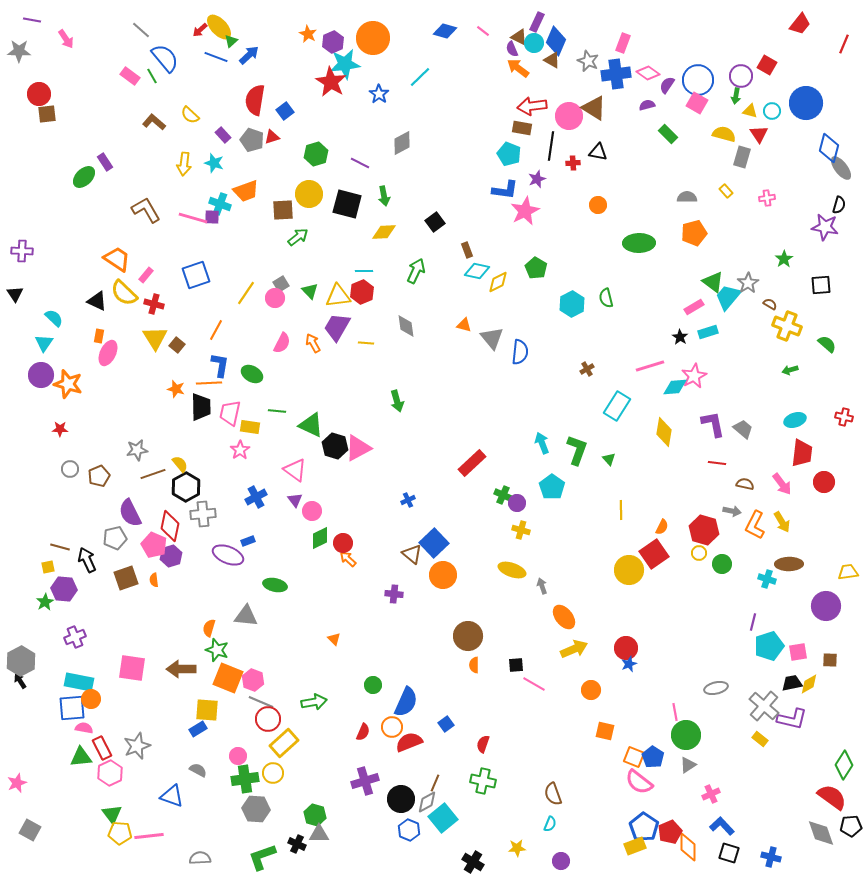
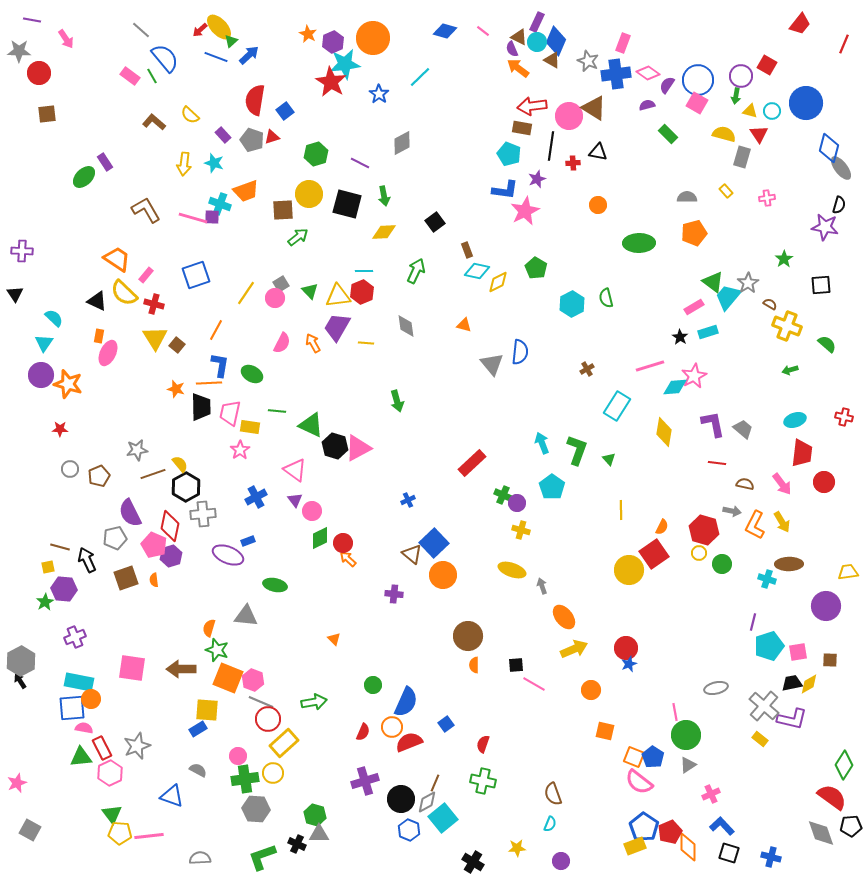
cyan circle at (534, 43): moved 3 px right, 1 px up
red circle at (39, 94): moved 21 px up
gray triangle at (492, 338): moved 26 px down
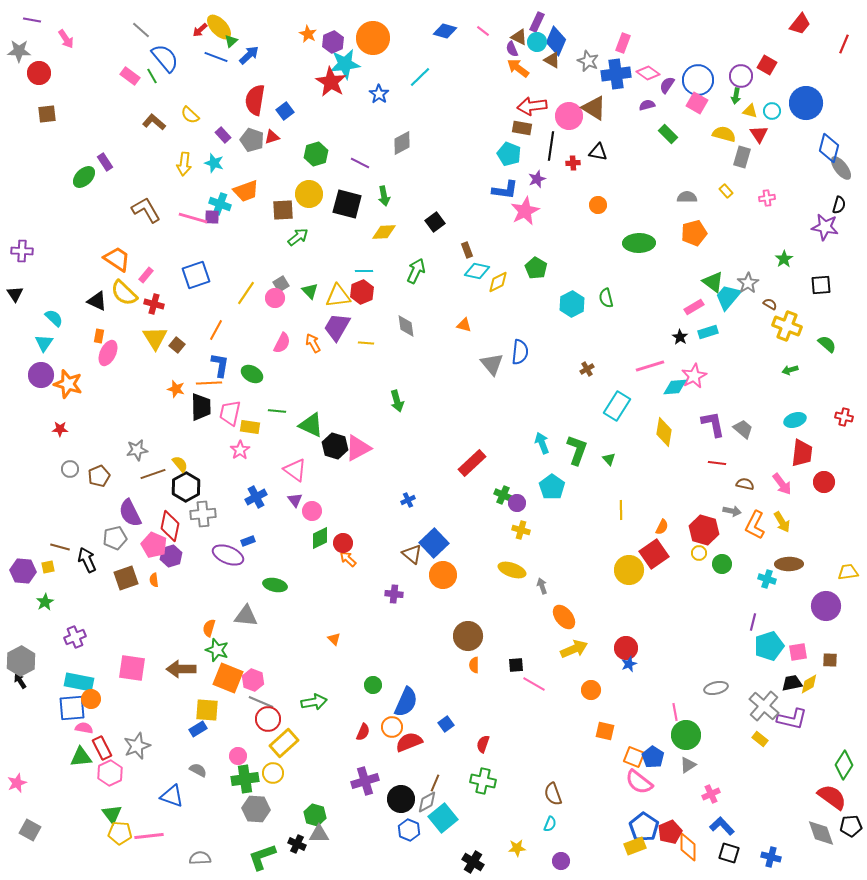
purple hexagon at (64, 589): moved 41 px left, 18 px up
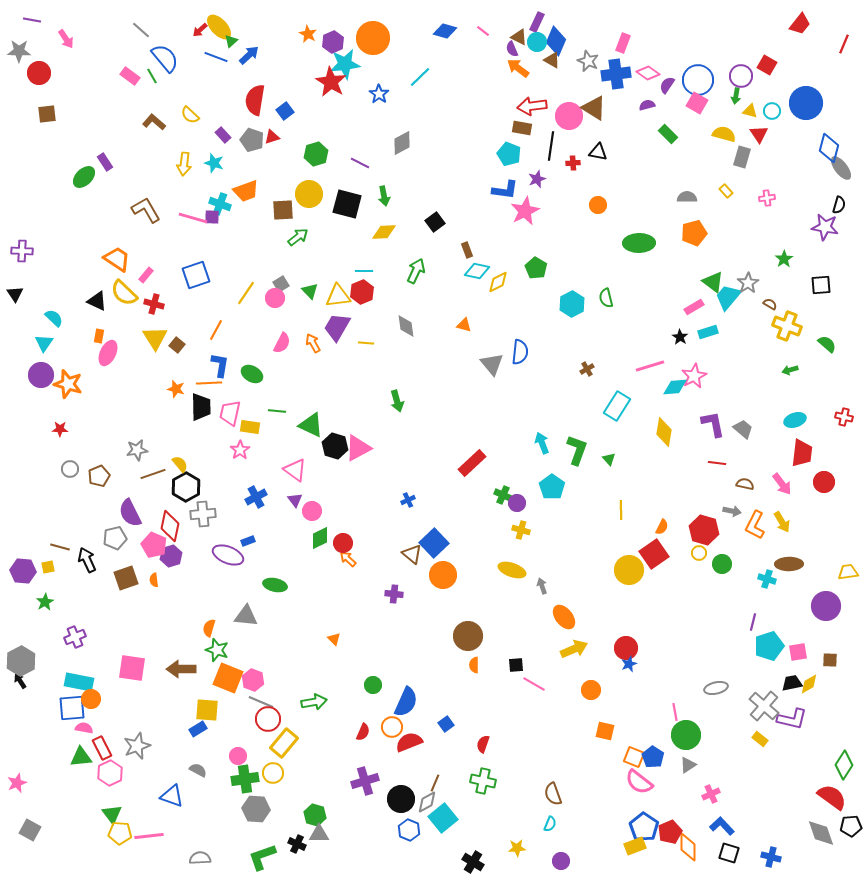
yellow rectangle at (284, 743): rotated 8 degrees counterclockwise
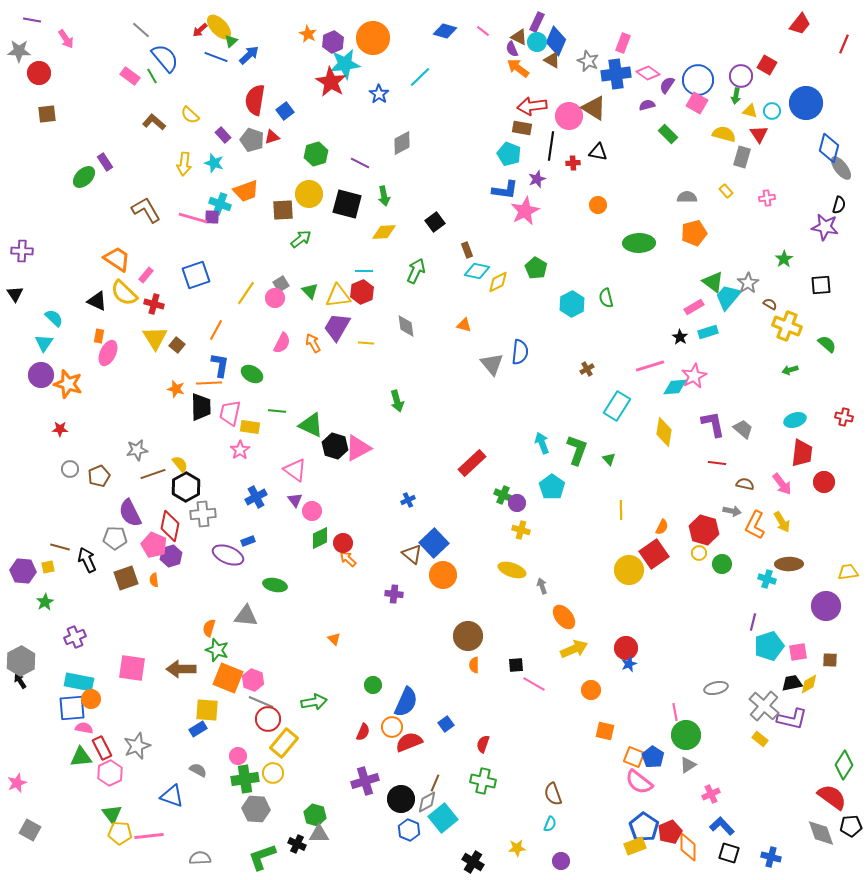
green arrow at (298, 237): moved 3 px right, 2 px down
gray pentagon at (115, 538): rotated 15 degrees clockwise
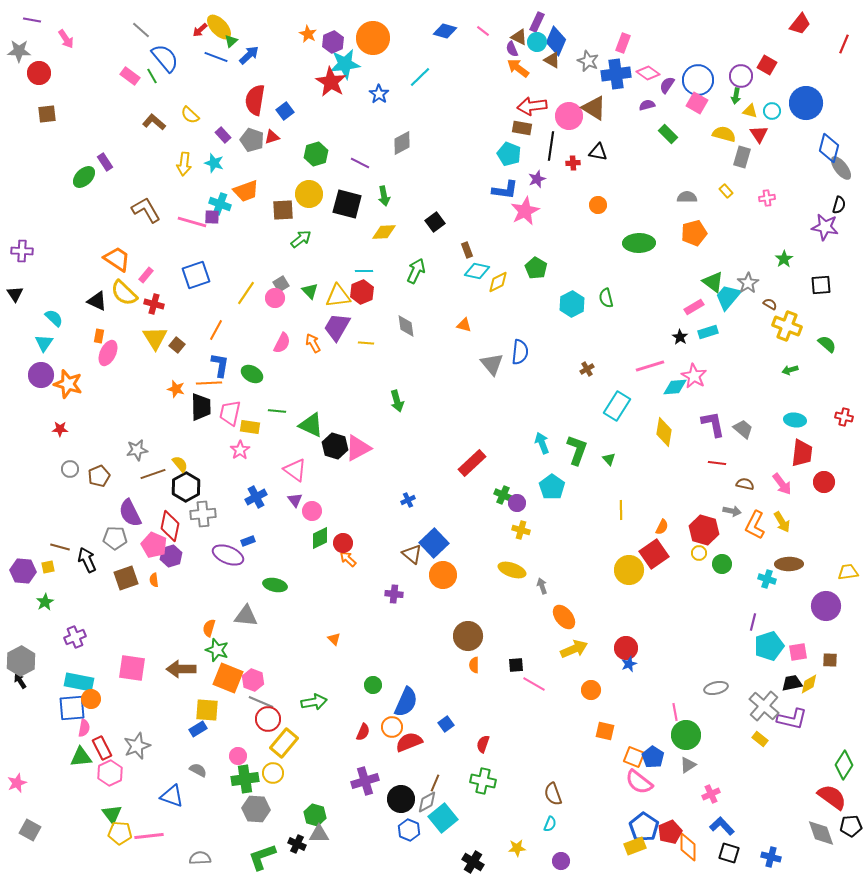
pink line at (193, 218): moved 1 px left, 4 px down
pink star at (694, 376): rotated 15 degrees counterclockwise
cyan ellipse at (795, 420): rotated 25 degrees clockwise
pink semicircle at (84, 728): rotated 90 degrees clockwise
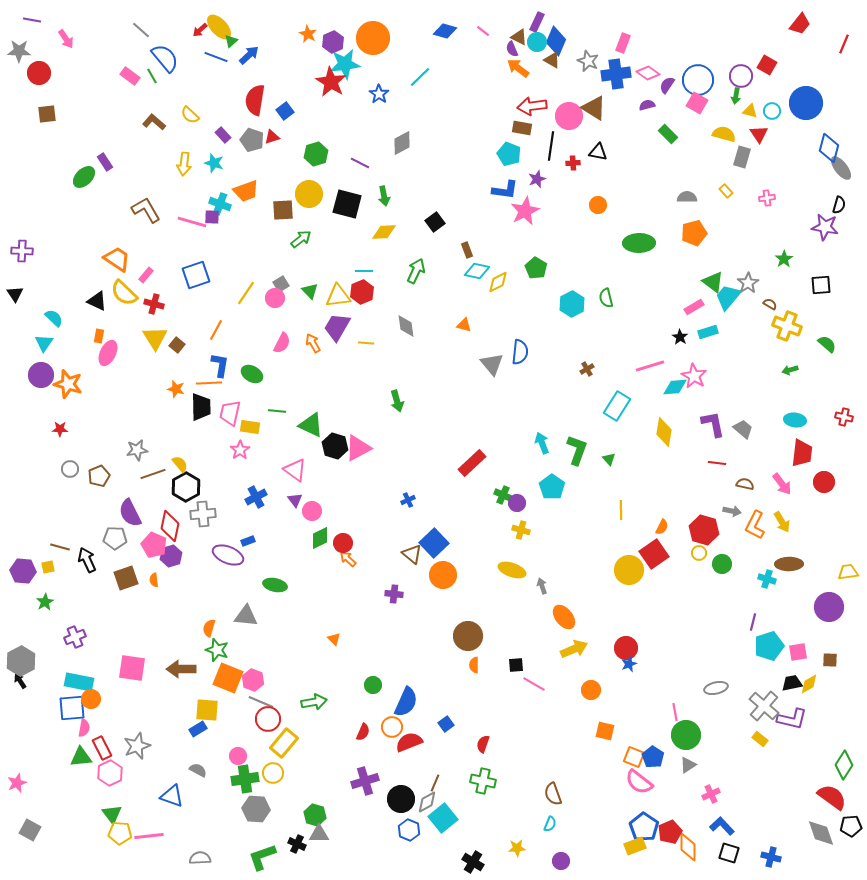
purple circle at (826, 606): moved 3 px right, 1 px down
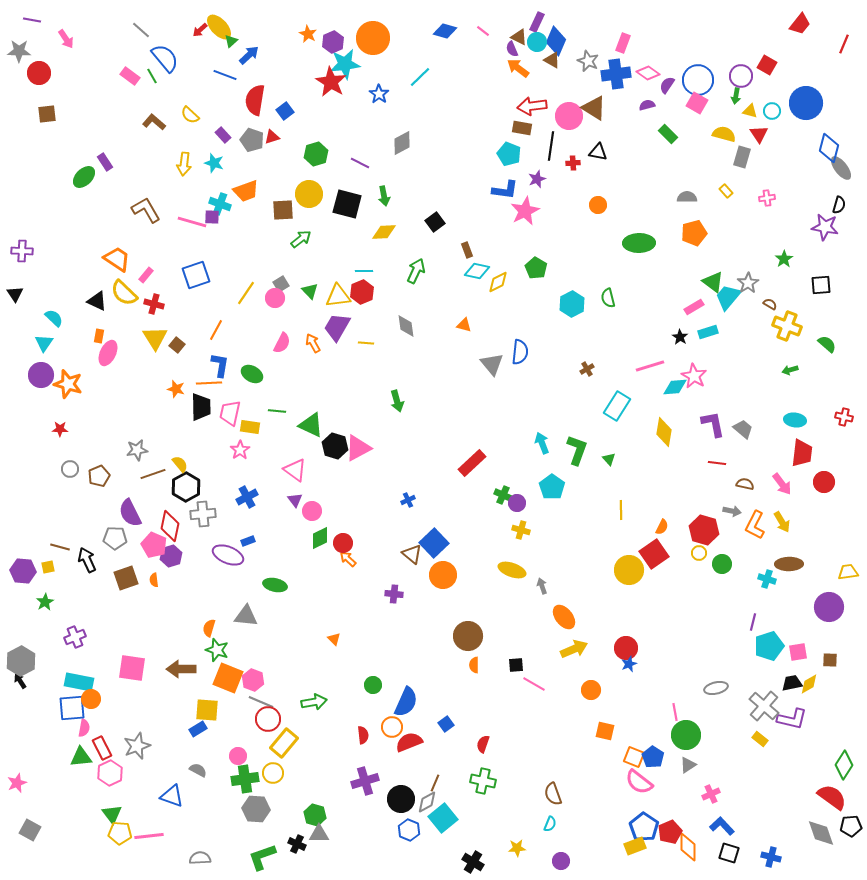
blue line at (216, 57): moved 9 px right, 18 px down
green semicircle at (606, 298): moved 2 px right
blue cross at (256, 497): moved 9 px left
red semicircle at (363, 732): moved 3 px down; rotated 30 degrees counterclockwise
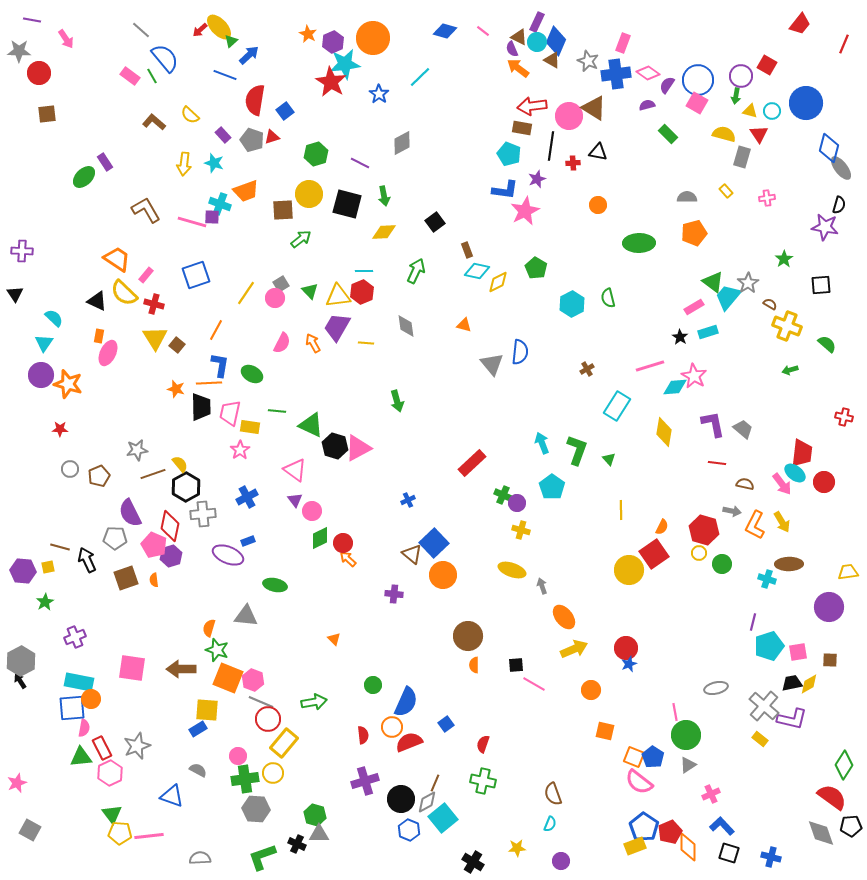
cyan ellipse at (795, 420): moved 53 px down; rotated 30 degrees clockwise
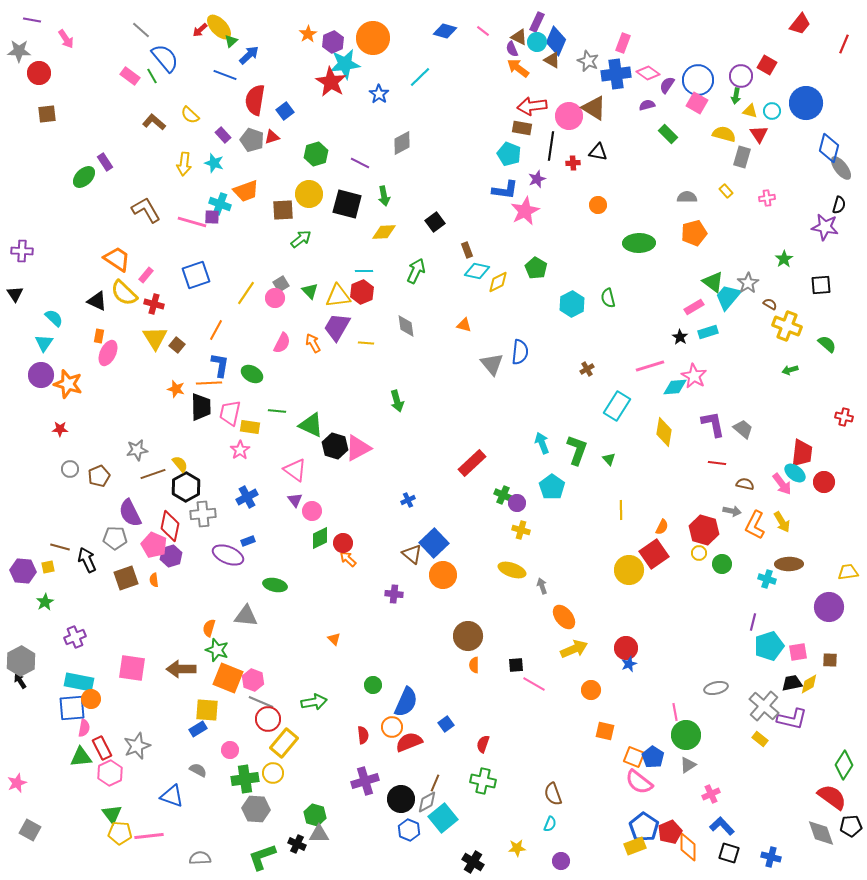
orange star at (308, 34): rotated 12 degrees clockwise
pink circle at (238, 756): moved 8 px left, 6 px up
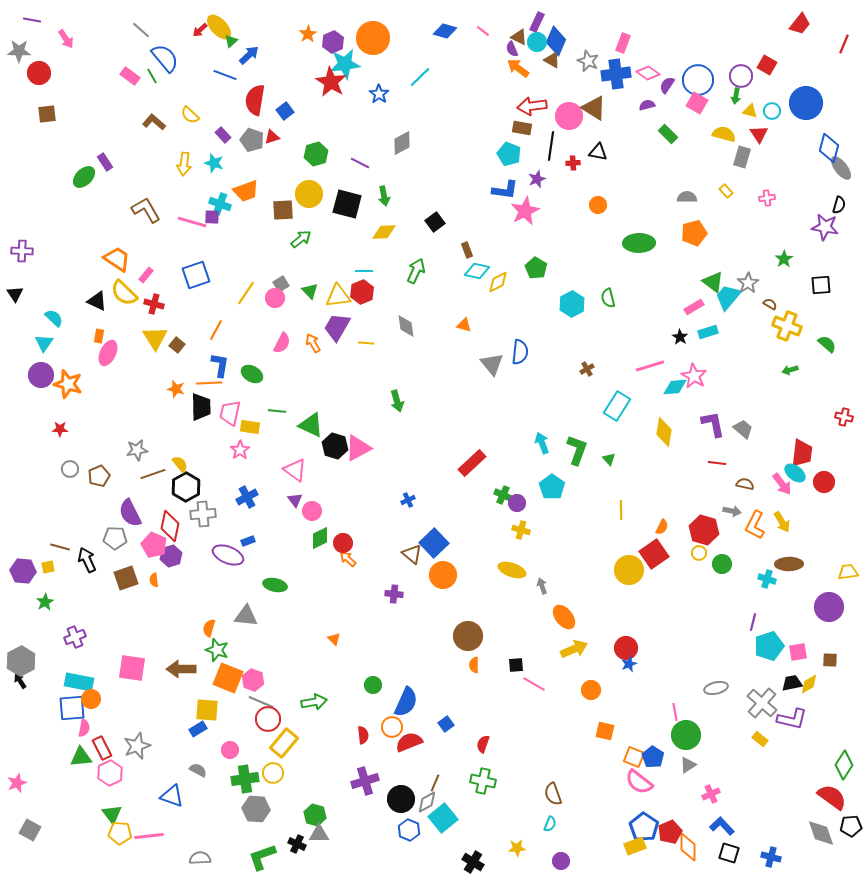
gray cross at (764, 706): moved 2 px left, 3 px up
